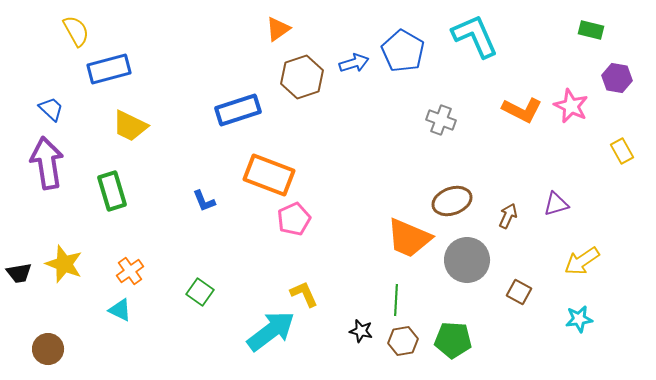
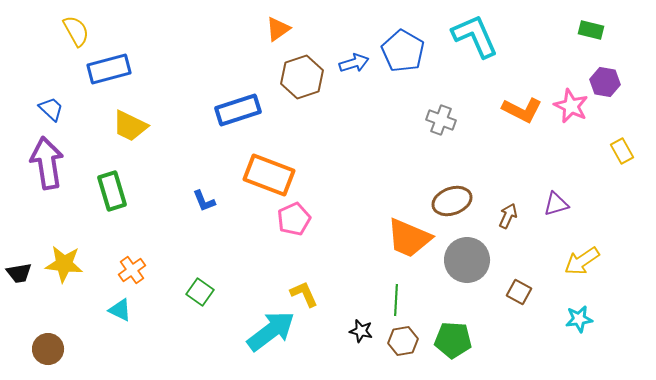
purple hexagon at (617, 78): moved 12 px left, 4 px down
yellow star at (64, 264): rotated 15 degrees counterclockwise
orange cross at (130, 271): moved 2 px right, 1 px up
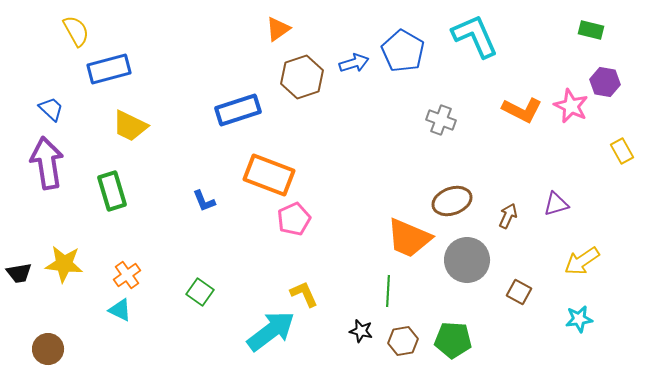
orange cross at (132, 270): moved 5 px left, 5 px down
green line at (396, 300): moved 8 px left, 9 px up
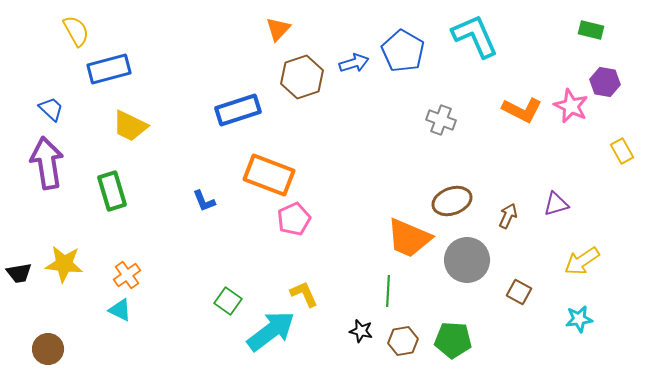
orange triangle at (278, 29): rotated 12 degrees counterclockwise
green square at (200, 292): moved 28 px right, 9 px down
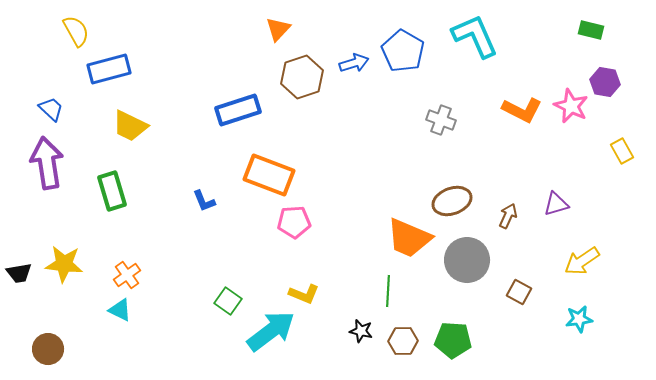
pink pentagon at (294, 219): moved 3 px down; rotated 20 degrees clockwise
yellow L-shape at (304, 294): rotated 136 degrees clockwise
brown hexagon at (403, 341): rotated 8 degrees clockwise
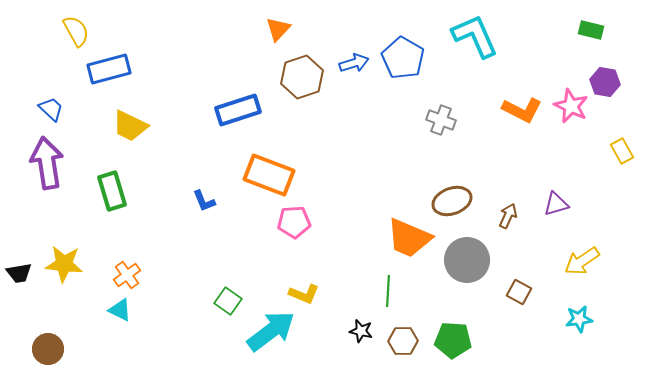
blue pentagon at (403, 51): moved 7 px down
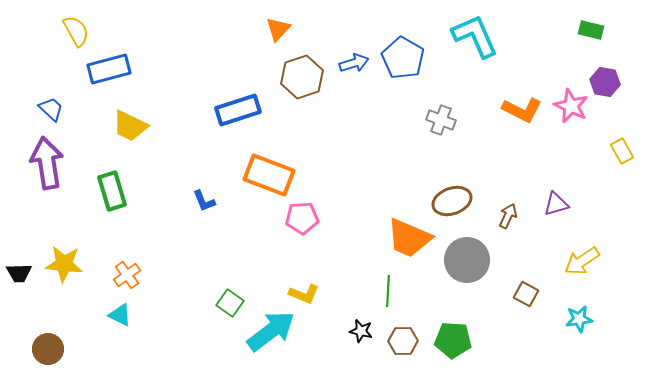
pink pentagon at (294, 222): moved 8 px right, 4 px up
black trapezoid at (19, 273): rotated 8 degrees clockwise
brown square at (519, 292): moved 7 px right, 2 px down
green square at (228, 301): moved 2 px right, 2 px down
cyan triangle at (120, 310): moved 5 px down
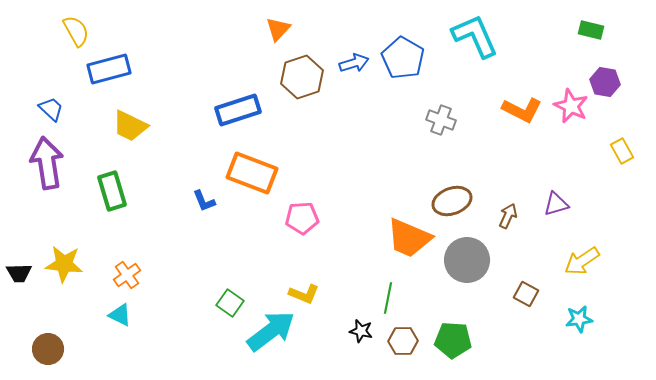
orange rectangle at (269, 175): moved 17 px left, 2 px up
green line at (388, 291): moved 7 px down; rotated 8 degrees clockwise
